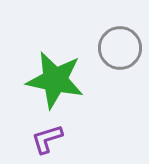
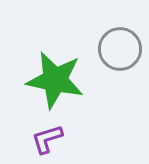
gray circle: moved 1 px down
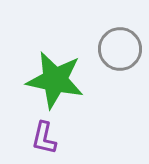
purple L-shape: moved 3 px left, 1 px up; rotated 60 degrees counterclockwise
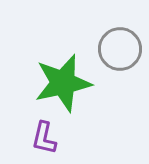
green star: moved 8 px right, 3 px down; rotated 24 degrees counterclockwise
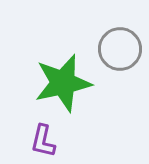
purple L-shape: moved 1 px left, 3 px down
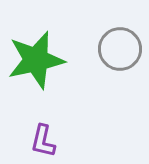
green star: moved 27 px left, 23 px up
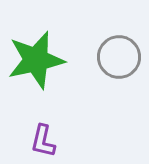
gray circle: moved 1 px left, 8 px down
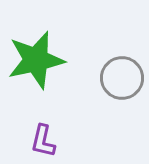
gray circle: moved 3 px right, 21 px down
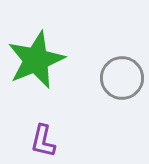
green star: rotated 10 degrees counterclockwise
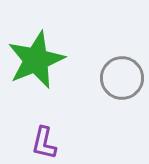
purple L-shape: moved 1 px right, 2 px down
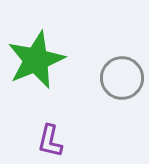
purple L-shape: moved 6 px right, 2 px up
